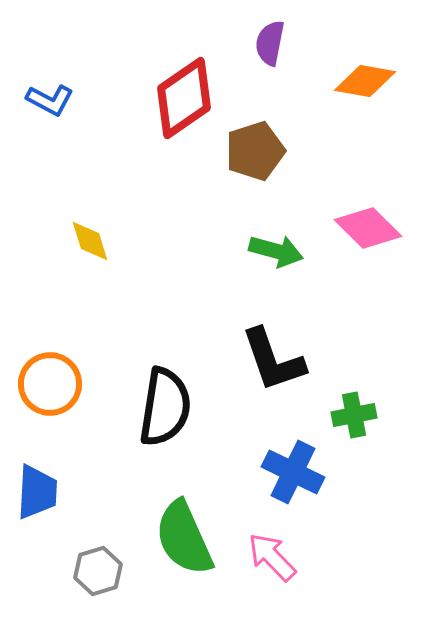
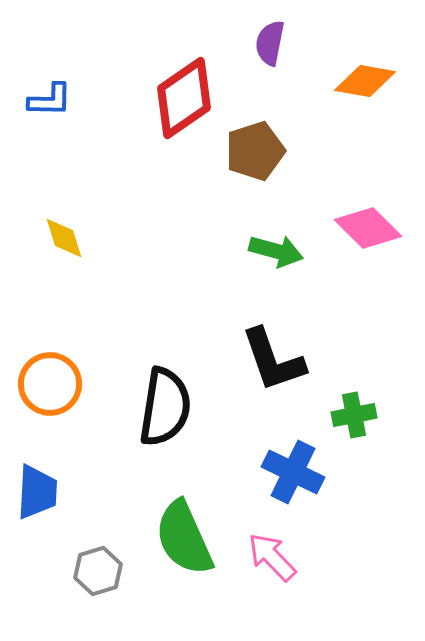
blue L-shape: rotated 27 degrees counterclockwise
yellow diamond: moved 26 px left, 3 px up
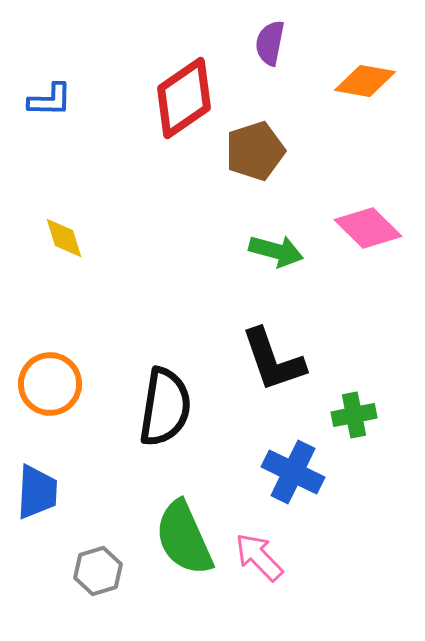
pink arrow: moved 13 px left
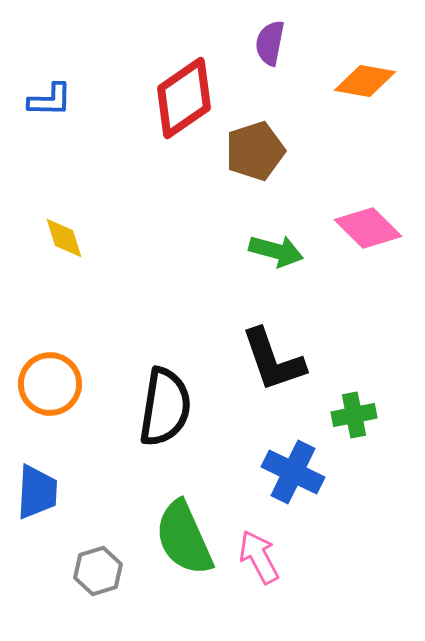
pink arrow: rotated 16 degrees clockwise
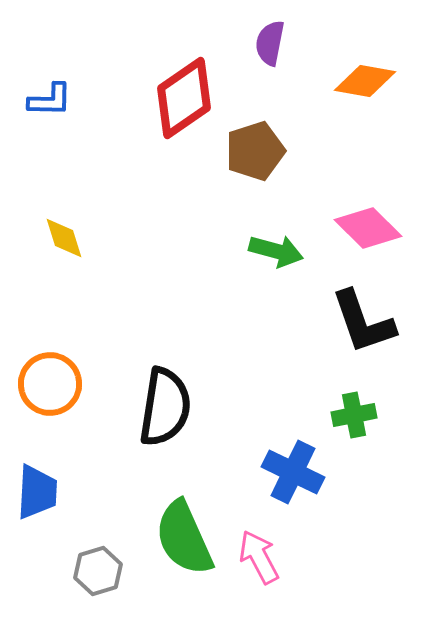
black L-shape: moved 90 px right, 38 px up
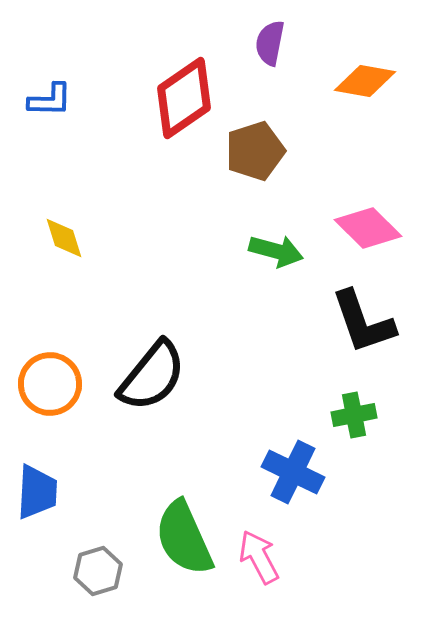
black semicircle: moved 13 px left, 31 px up; rotated 30 degrees clockwise
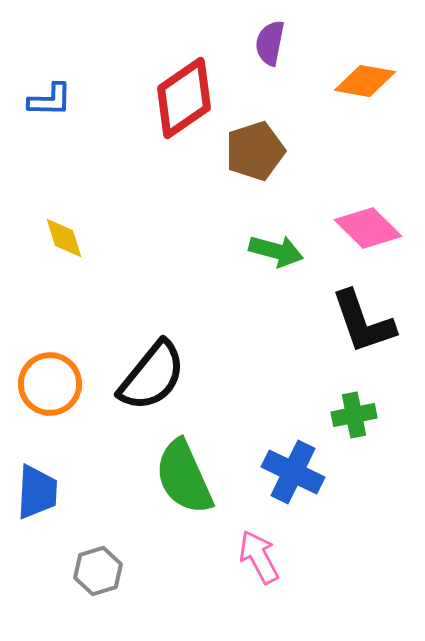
green semicircle: moved 61 px up
